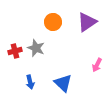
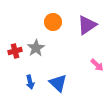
purple triangle: moved 3 px down
gray star: rotated 18 degrees clockwise
pink arrow: rotated 72 degrees counterclockwise
blue triangle: moved 5 px left
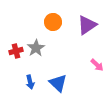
red cross: moved 1 px right
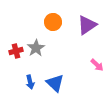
blue triangle: moved 3 px left
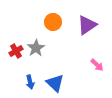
red cross: rotated 16 degrees counterclockwise
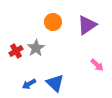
blue arrow: moved 1 px left, 2 px down; rotated 72 degrees clockwise
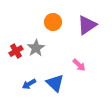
pink arrow: moved 18 px left
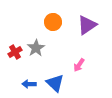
red cross: moved 1 px left, 1 px down
pink arrow: rotated 80 degrees clockwise
blue arrow: rotated 32 degrees clockwise
